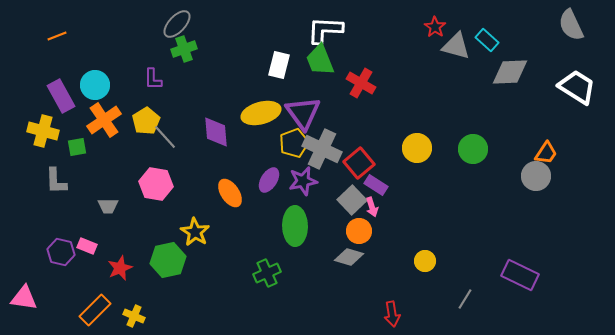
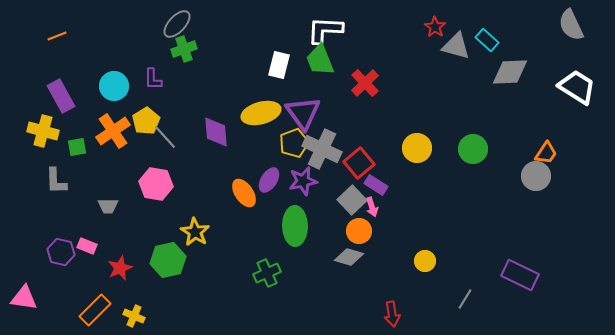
red cross at (361, 83): moved 4 px right; rotated 16 degrees clockwise
cyan circle at (95, 85): moved 19 px right, 1 px down
orange cross at (104, 120): moved 9 px right, 11 px down
orange ellipse at (230, 193): moved 14 px right
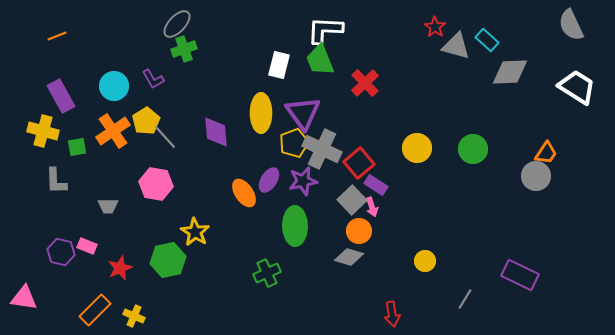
purple L-shape at (153, 79): rotated 30 degrees counterclockwise
yellow ellipse at (261, 113): rotated 75 degrees counterclockwise
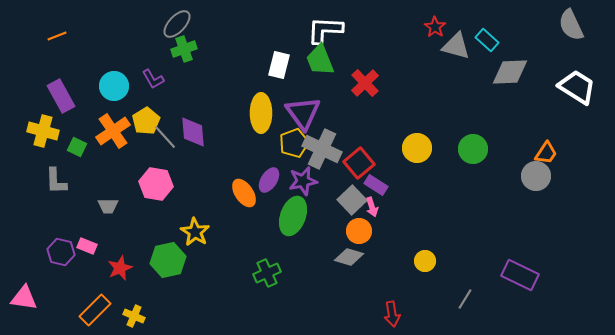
purple diamond at (216, 132): moved 23 px left
green square at (77, 147): rotated 36 degrees clockwise
green ellipse at (295, 226): moved 2 px left, 10 px up; rotated 21 degrees clockwise
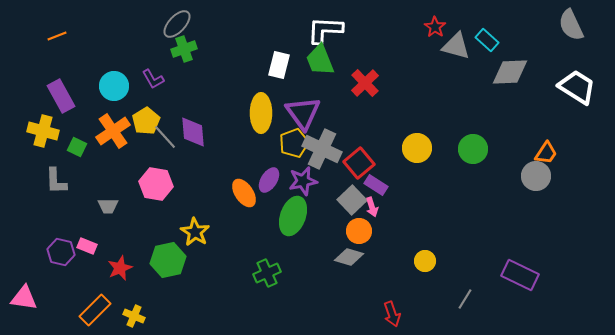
red arrow at (392, 314): rotated 10 degrees counterclockwise
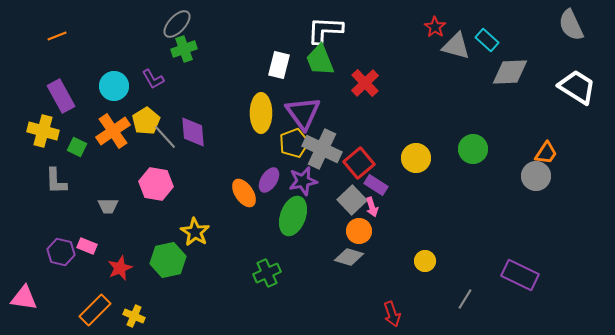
yellow circle at (417, 148): moved 1 px left, 10 px down
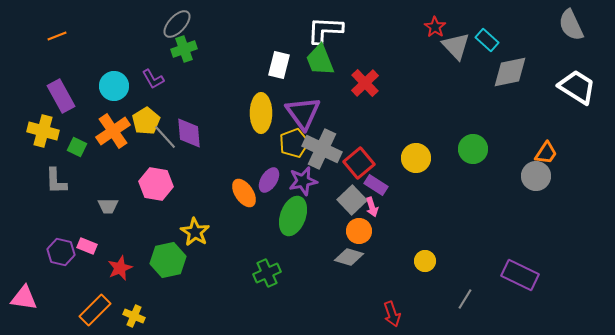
gray triangle at (456, 46): rotated 32 degrees clockwise
gray diamond at (510, 72): rotated 9 degrees counterclockwise
purple diamond at (193, 132): moved 4 px left, 1 px down
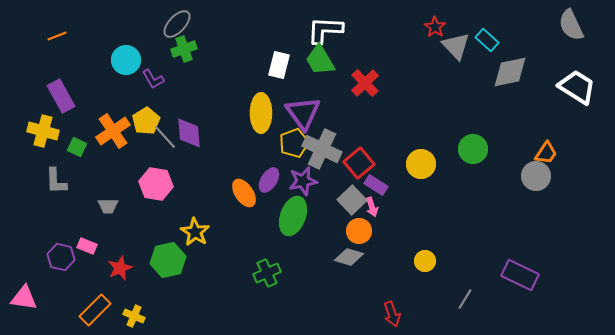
green trapezoid at (320, 60): rotated 8 degrees counterclockwise
cyan circle at (114, 86): moved 12 px right, 26 px up
yellow circle at (416, 158): moved 5 px right, 6 px down
purple hexagon at (61, 252): moved 5 px down
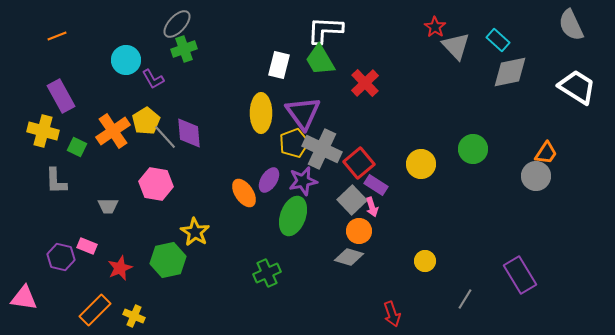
cyan rectangle at (487, 40): moved 11 px right
purple rectangle at (520, 275): rotated 33 degrees clockwise
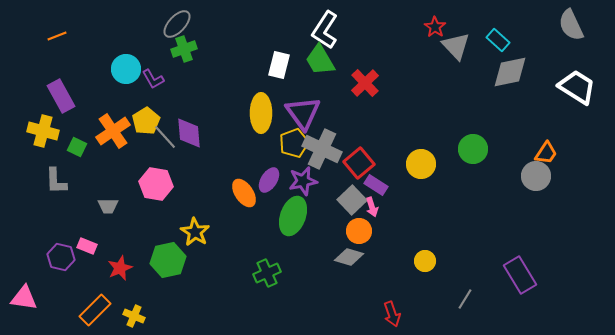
white L-shape at (325, 30): rotated 60 degrees counterclockwise
cyan circle at (126, 60): moved 9 px down
